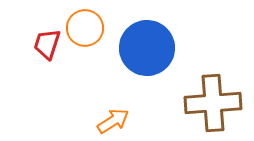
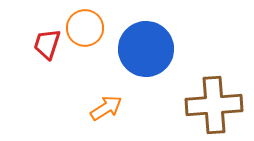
blue circle: moved 1 px left, 1 px down
brown cross: moved 1 px right, 2 px down
orange arrow: moved 7 px left, 13 px up
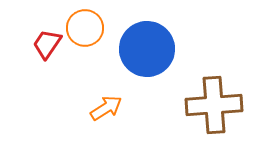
red trapezoid: rotated 16 degrees clockwise
blue circle: moved 1 px right
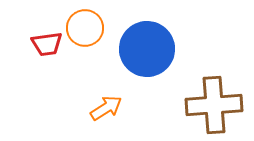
red trapezoid: rotated 132 degrees counterclockwise
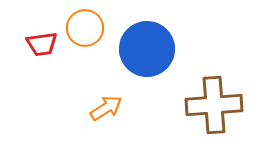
red trapezoid: moved 5 px left
